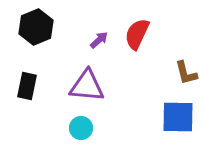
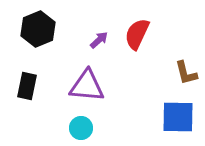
black hexagon: moved 2 px right, 2 px down
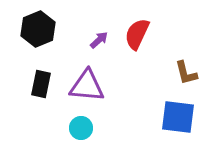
black rectangle: moved 14 px right, 2 px up
blue square: rotated 6 degrees clockwise
